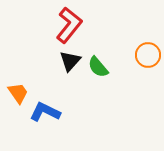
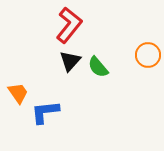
blue L-shape: rotated 32 degrees counterclockwise
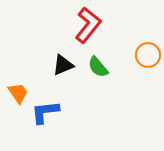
red L-shape: moved 19 px right
black triangle: moved 7 px left, 4 px down; rotated 25 degrees clockwise
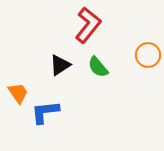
black triangle: moved 3 px left; rotated 10 degrees counterclockwise
